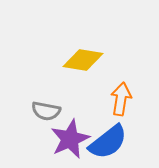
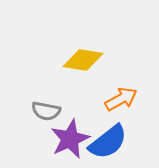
orange arrow: rotated 52 degrees clockwise
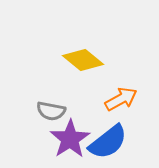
yellow diamond: rotated 30 degrees clockwise
gray semicircle: moved 5 px right
purple star: rotated 9 degrees counterclockwise
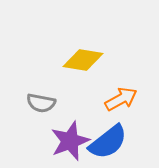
yellow diamond: rotated 30 degrees counterclockwise
gray semicircle: moved 10 px left, 8 px up
purple star: moved 2 px down; rotated 12 degrees clockwise
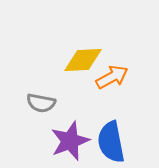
yellow diamond: rotated 12 degrees counterclockwise
orange arrow: moved 9 px left, 22 px up
blue semicircle: moved 3 px right; rotated 117 degrees clockwise
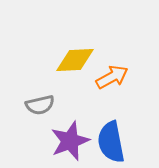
yellow diamond: moved 8 px left
gray semicircle: moved 1 px left, 2 px down; rotated 24 degrees counterclockwise
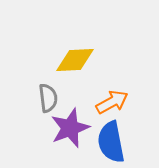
orange arrow: moved 25 px down
gray semicircle: moved 8 px right, 7 px up; rotated 84 degrees counterclockwise
purple star: moved 13 px up
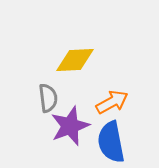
purple star: moved 2 px up
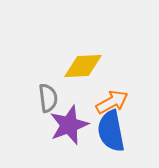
yellow diamond: moved 8 px right, 6 px down
purple star: moved 1 px left, 1 px up
blue semicircle: moved 11 px up
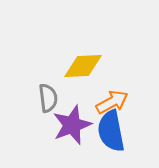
purple star: moved 3 px right
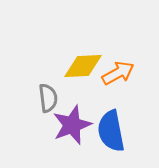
orange arrow: moved 6 px right, 29 px up
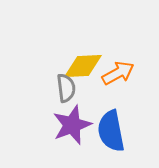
gray semicircle: moved 18 px right, 10 px up
